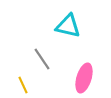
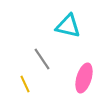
yellow line: moved 2 px right, 1 px up
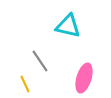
gray line: moved 2 px left, 2 px down
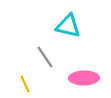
gray line: moved 5 px right, 4 px up
pink ellipse: rotated 72 degrees clockwise
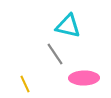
gray line: moved 10 px right, 3 px up
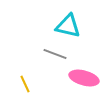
gray line: rotated 35 degrees counterclockwise
pink ellipse: rotated 16 degrees clockwise
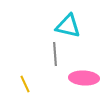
gray line: rotated 65 degrees clockwise
pink ellipse: rotated 12 degrees counterclockwise
